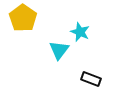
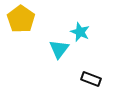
yellow pentagon: moved 2 px left, 1 px down
cyan triangle: moved 1 px up
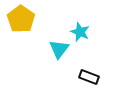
black rectangle: moved 2 px left, 2 px up
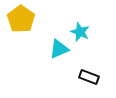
cyan triangle: rotated 30 degrees clockwise
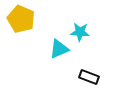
yellow pentagon: rotated 12 degrees counterclockwise
cyan star: rotated 18 degrees counterclockwise
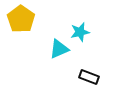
yellow pentagon: rotated 12 degrees clockwise
cyan star: rotated 18 degrees counterclockwise
